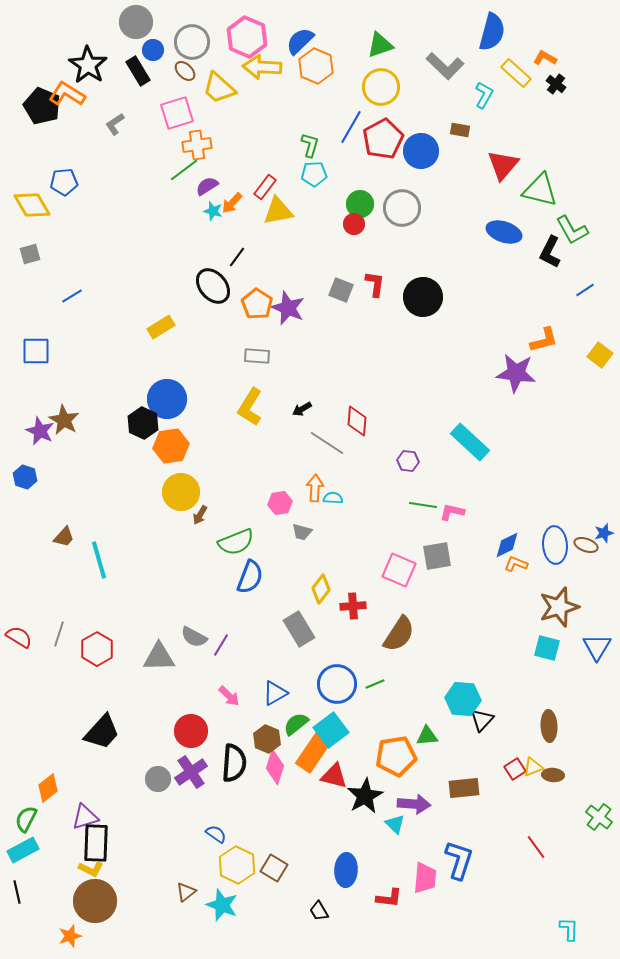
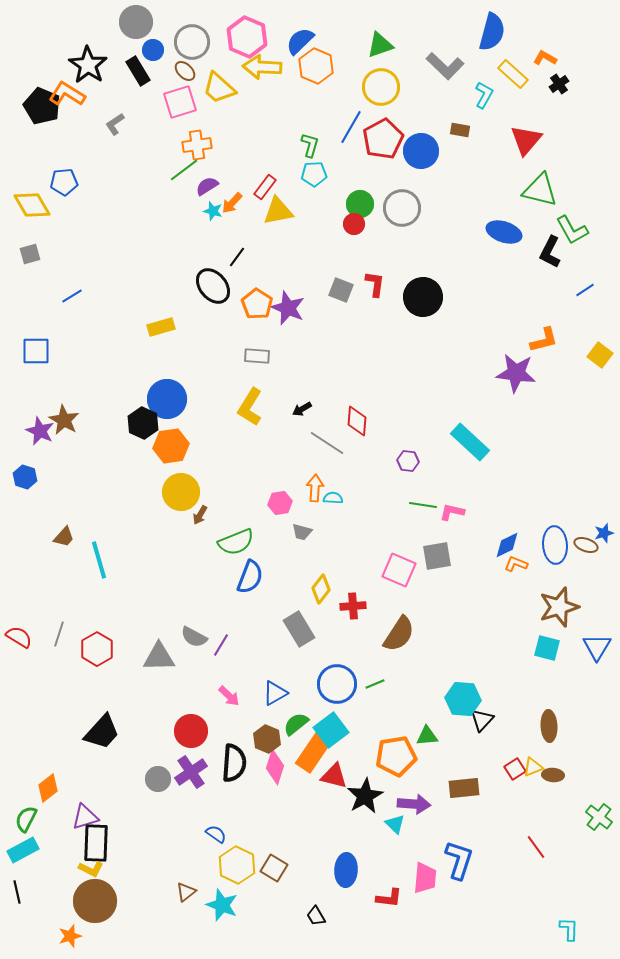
yellow rectangle at (516, 73): moved 3 px left, 1 px down
black cross at (556, 84): moved 3 px right; rotated 18 degrees clockwise
pink square at (177, 113): moved 3 px right, 11 px up
red triangle at (503, 165): moved 23 px right, 25 px up
yellow rectangle at (161, 327): rotated 16 degrees clockwise
black trapezoid at (319, 911): moved 3 px left, 5 px down
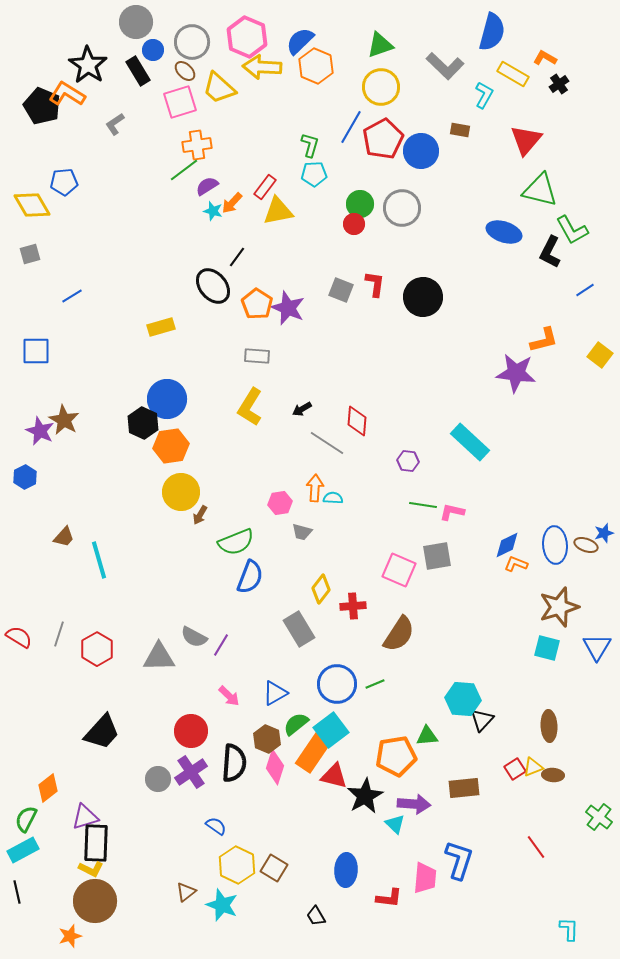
yellow rectangle at (513, 74): rotated 12 degrees counterclockwise
blue hexagon at (25, 477): rotated 15 degrees clockwise
blue semicircle at (216, 834): moved 8 px up
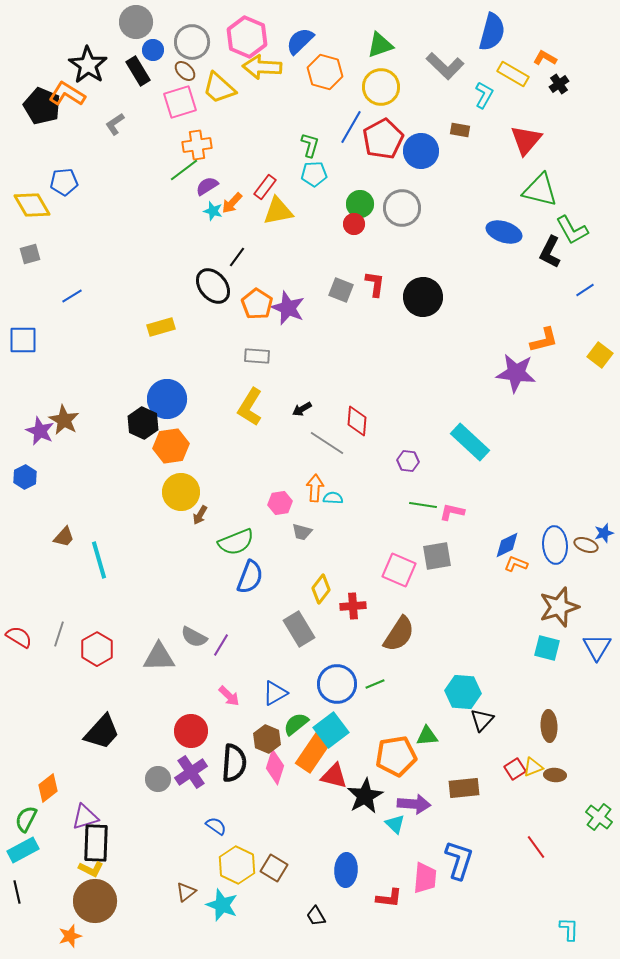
orange hexagon at (316, 66): moved 9 px right, 6 px down; rotated 8 degrees counterclockwise
blue square at (36, 351): moved 13 px left, 11 px up
cyan hexagon at (463, 699): moved 7 px up
brown ellipse at (553, 775): moved 2 px right
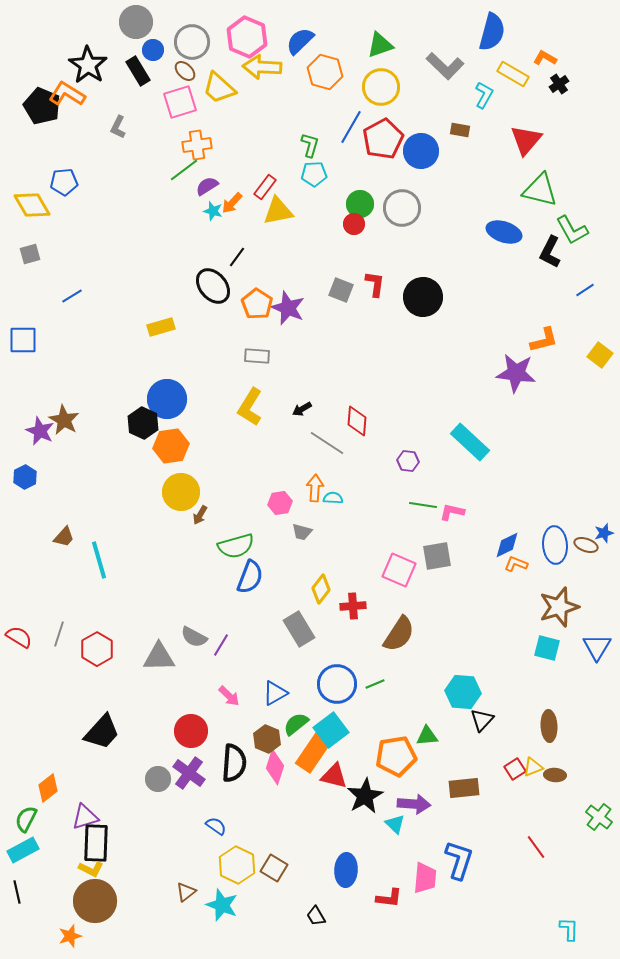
gray L-shape at (115, 124): moved 3 px right, 3 px down; rotated 30 degrees counterclockwise
green semicircle at (236, 542): moved 4 px down; rotated 6 degrees clockwise
purple cross at (191, 772): moved 2 px left, 1 px down; rotated 20 degrees counterclockwise
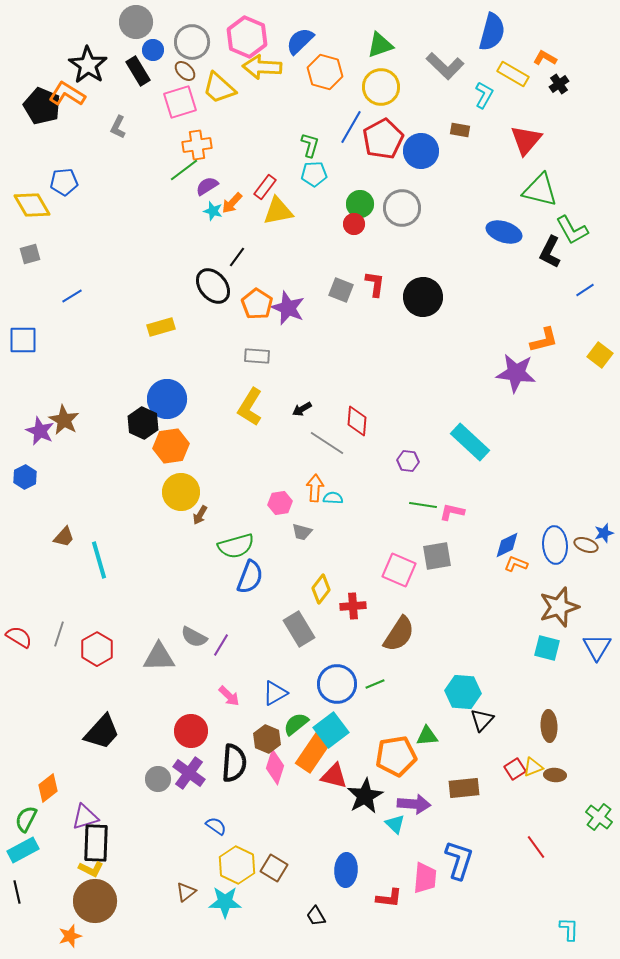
cyan star at (222, 905): moved 3 px right, 3 px up; rotated 20 degrees counterclockwise
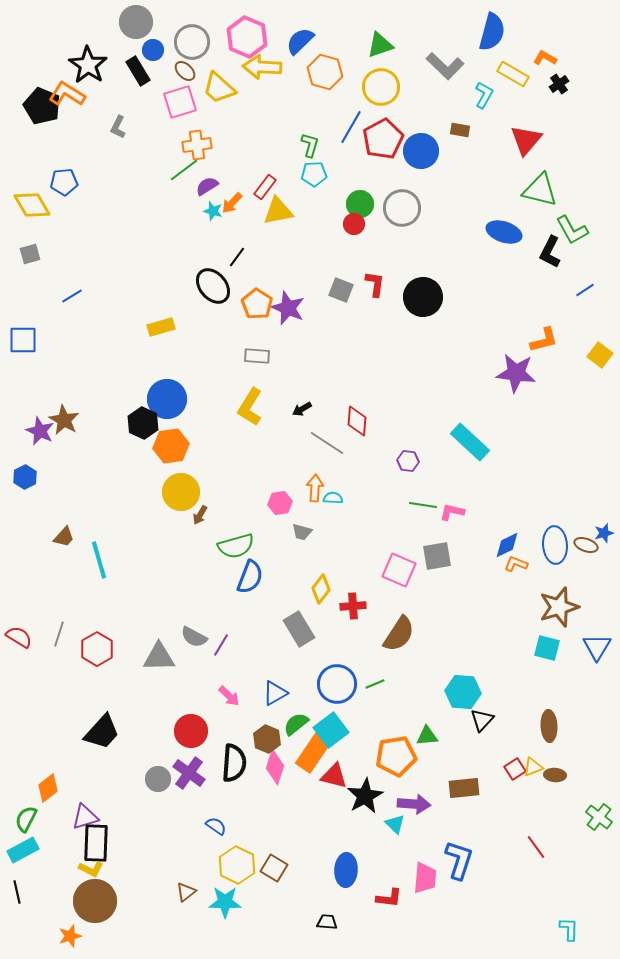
black trapezoid at (316, 916): moved 11 px right, 6 px down; rotated 125 degrees clockwise
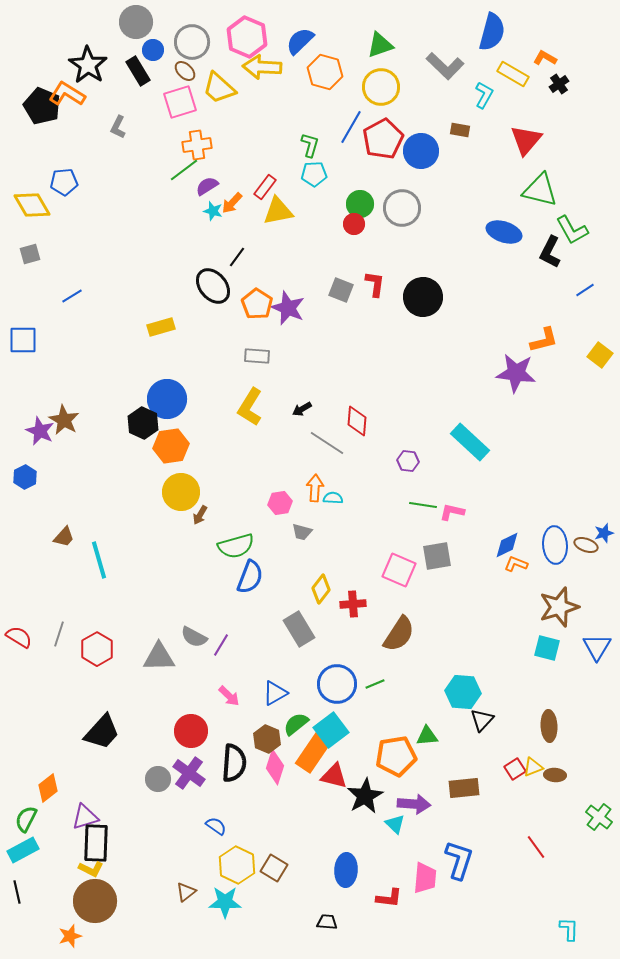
red cross at (353, 606): moved 2 px up
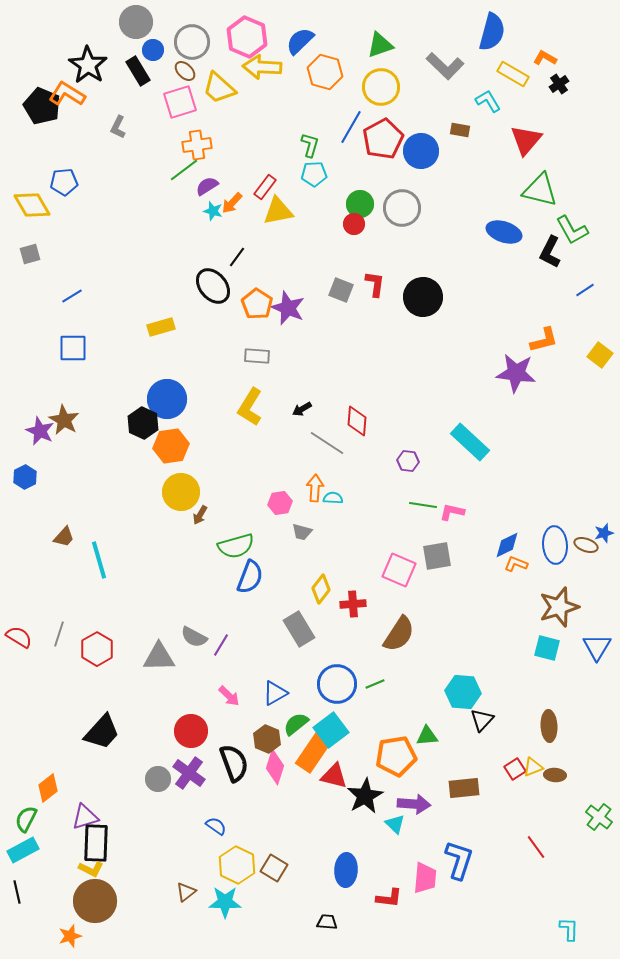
cyan L-shape at (484, 95): moved 4 px right, 6 px down; rotated 60 degrees counterclockwise
blue square at (23, 340): moved 50 px right, 8 px down
black semicircle at (234, 763): rotated 24 degrees counterclockwise
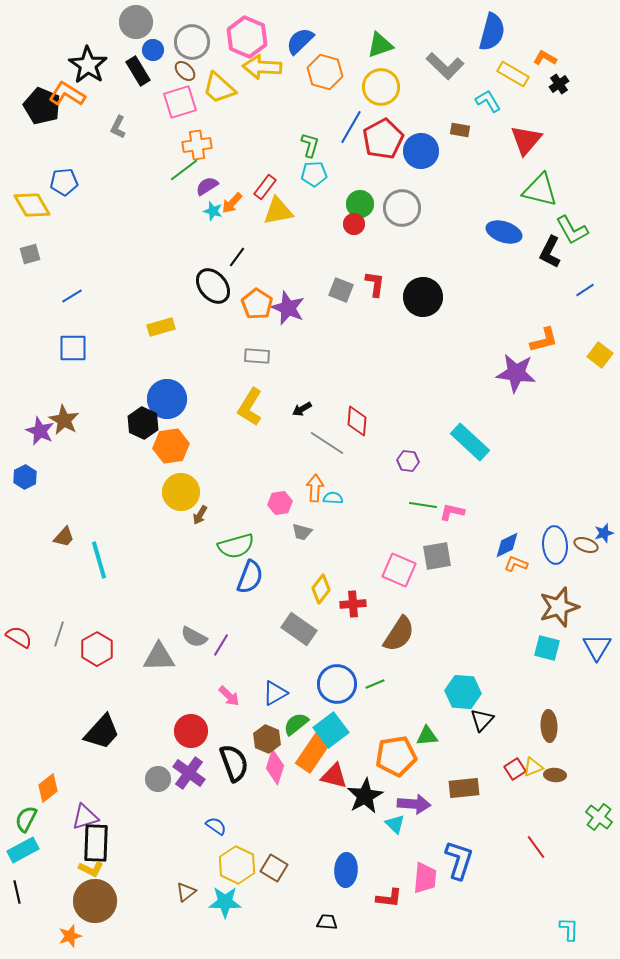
gray rectangle at (299, 629): rotated 24 degrees counterclockwise
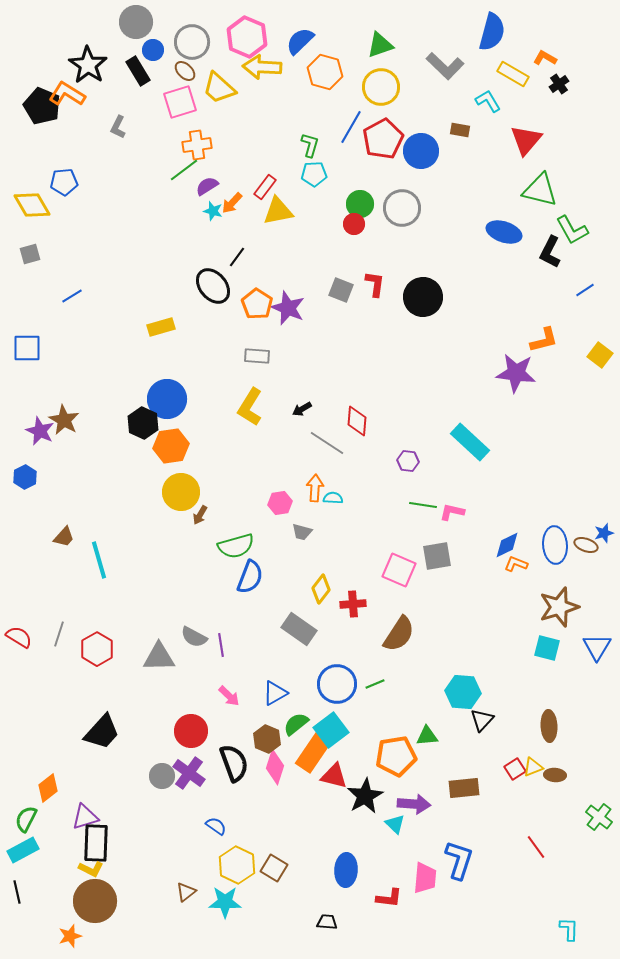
blue square at (73, 348): moved 46 px left
purple line at (221, 645): rotated 40 degrees counterclockwise
gray circle at (158, 779): moved 4 px right, 3 px up
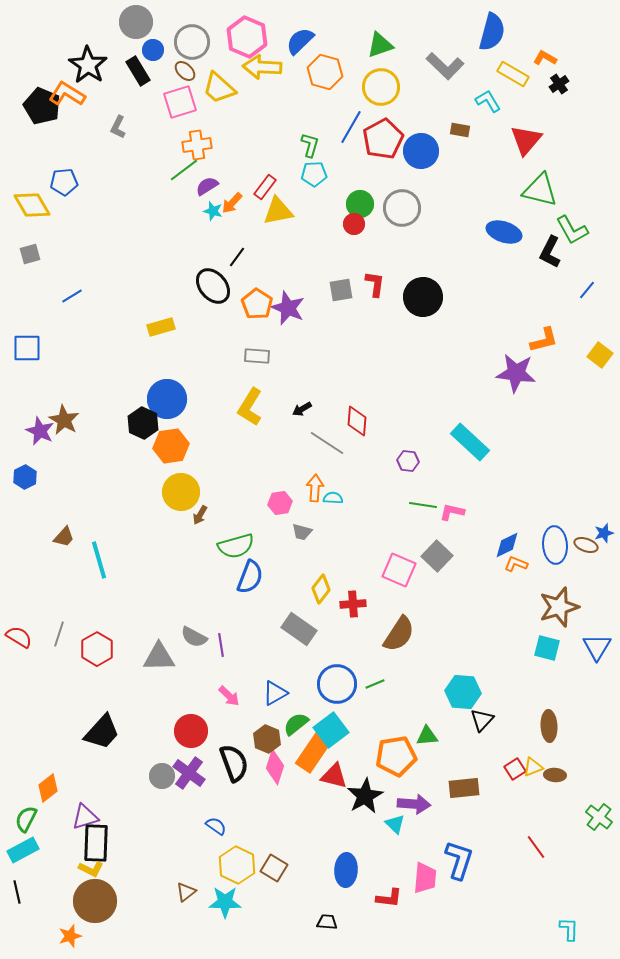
gray square at (341, 290): rotated 30 degrees counterclockwise
blue line at (585, 290): moved 2 px right; rotated 18 degrees counterclockwise
gray square at (437, 556): rotated 36 degrees counterclockwise
